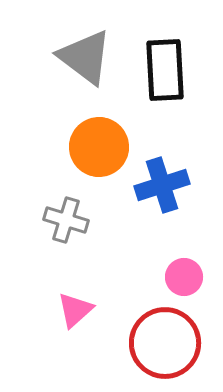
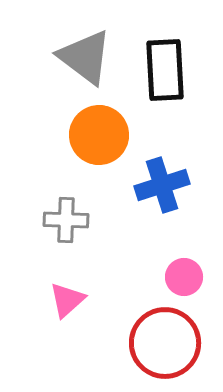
orange circle: moved 12 px up
gray cross: rotated 15 degrees counterclockwise
pink triangle: moved 8 px left, 10 px up
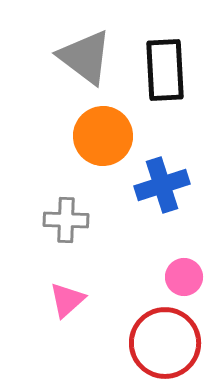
orange circle: moved 4 px right, 1 px down
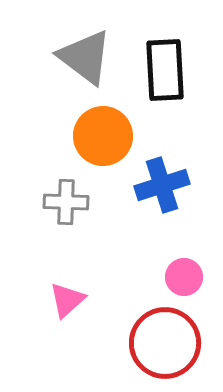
gray cross: moved 18 px up
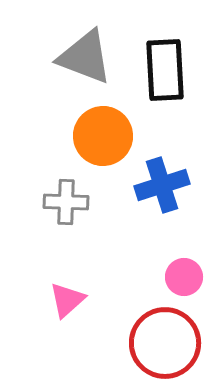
gray triangle: rotated 16 degrees counterclockwise
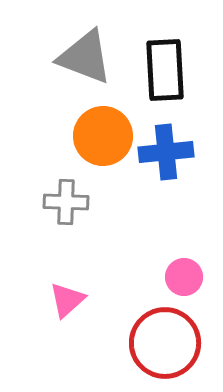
blue cross: moved 4 px right, 33 px up; rotated 12 degrees clockwise
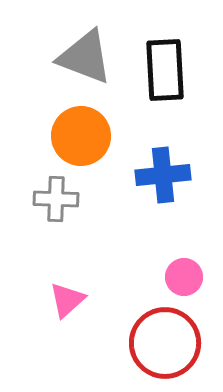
orange circle: moved 22 px left
blue cross: moved 3 px left, 23 px down
gray cross: moved 10 px left, 3 px up
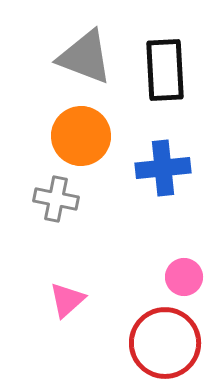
blue cross: moved 7 px up
gray cross: rotated 9 degrees clockwise
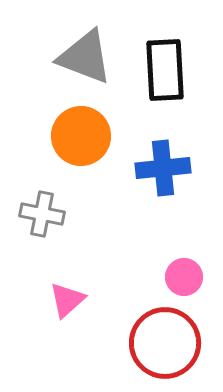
gray cross: moved 14 px left, 15 px down
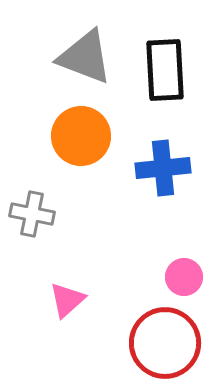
gray cross: moved 10 px left
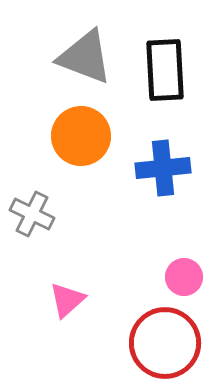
gray cross: rotated 15 degrees clockwise
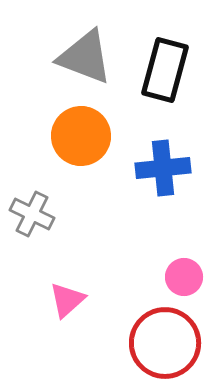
black rectangle: rotated 18 degrees clockwise
